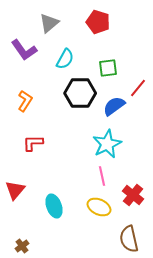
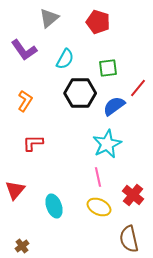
gray triangle: moved 5 px up
pink line: moved 4 px left, 1 px down
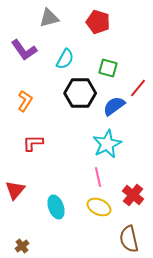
gray triangle: rotated 25 degrees clockwise
green square: rotated 24 degrees clockwise
cyan ellipse: moved 2 px right, 1 px down
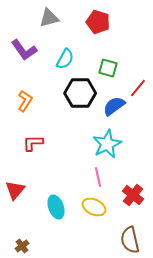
yellow ellipse: moved 5 px left
brown semicircle: moved 1 px right, 1 px down
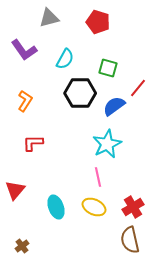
red cross: moved 12 px down; rotated 20 degrees clockwise
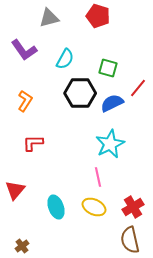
red pentagon: moved 6 px up
blue semicircle: moved 2 px left, 3 px up; rotated 10 degrees clockwise
cyan star: moved 3 px right
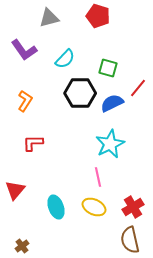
cyan semicircle: rotated 15 degrees clockwise
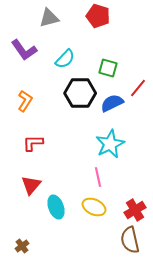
red triangle: moved 16 px right, 5 px up
red cross: moved 2 px right, 3 px down
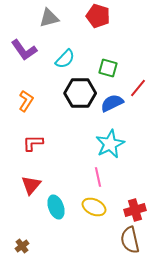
orange L-shape: moved 1 px right
red cross: rotated 15 degrees clockwise
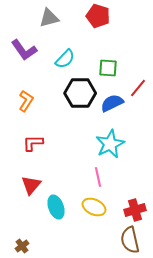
green square: rotated 12 degrees counterclockwise
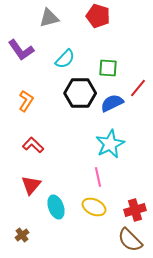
purple L-shape: moved 3 px left
red L-shape: moved 2 px down; rotated 45 degrees clockwise
brown semicircle: rotated 32 degrees counterclockwise
brown cross: moved 11 px up
